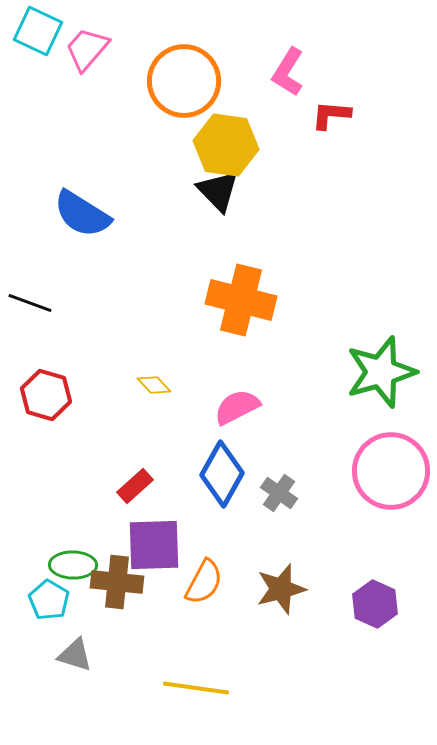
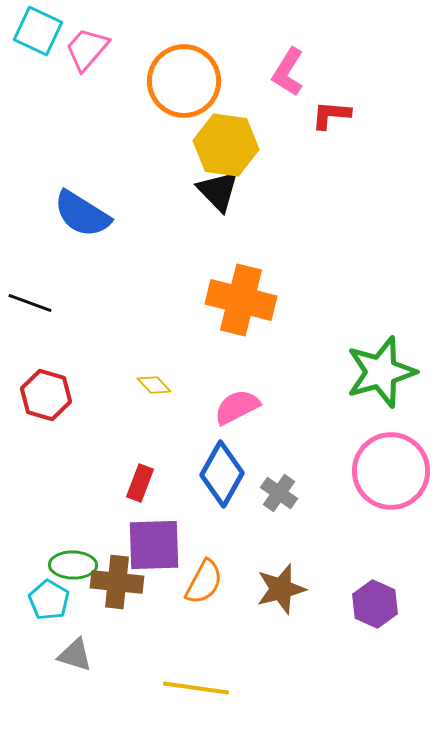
red rectangle: moved 5 px right, 3 px up; rotated 27 degrees counterclockwise
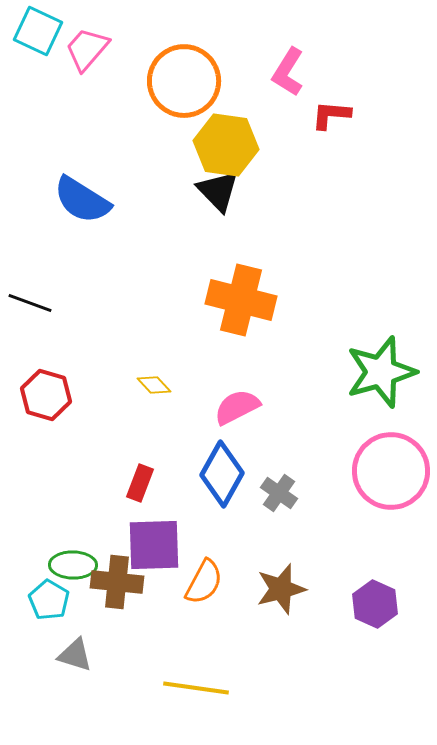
blue semicircle: moved 14 px up
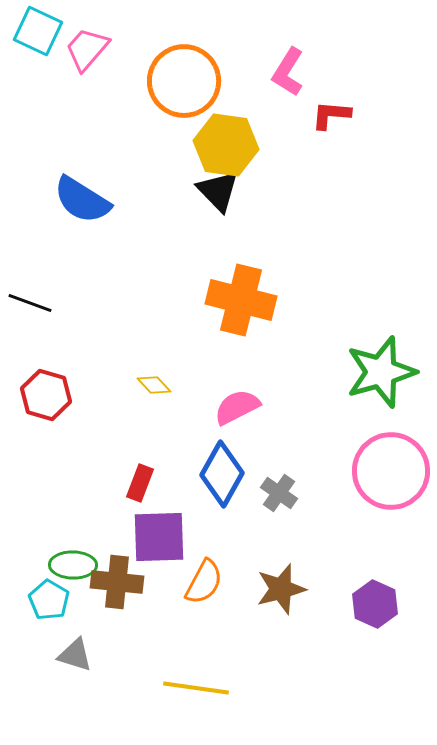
purple square: moved 5 px right, 8 px up
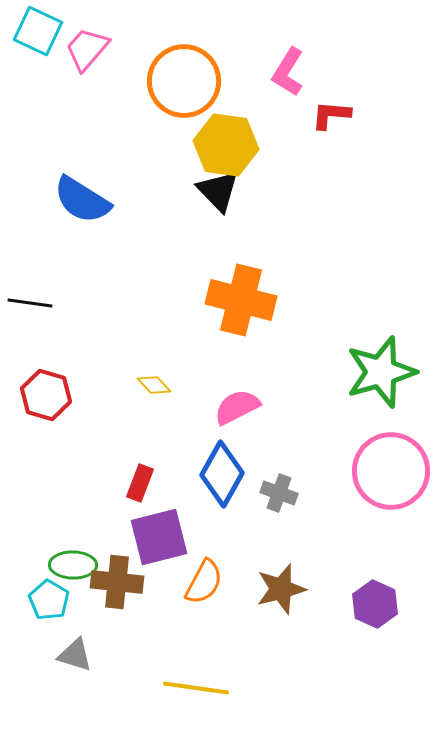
black line: rotated 12 degrees counterclockwise
gray cross: rotated 15 degrees counterclockwise
purple square: rotated 12 degrees counterclockwise
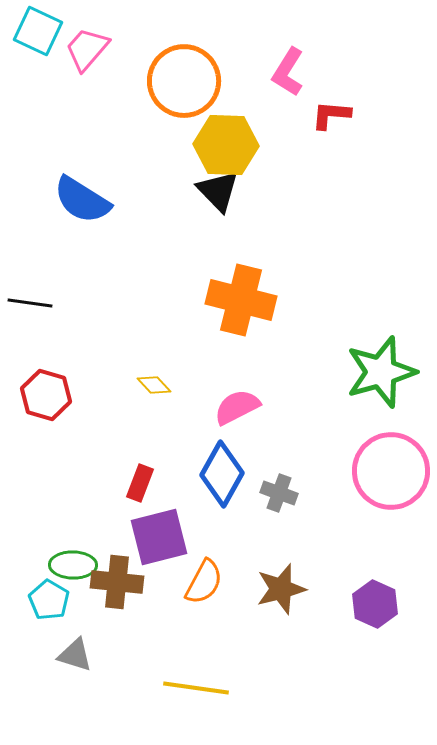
yellow hexagon: rotated 6 degrees counterclockwise
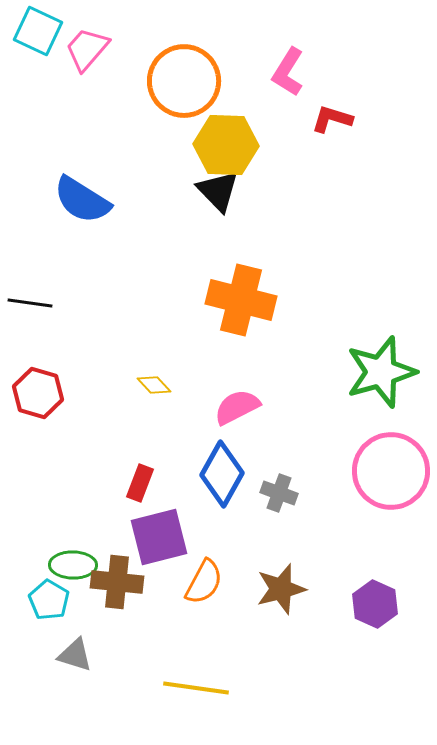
red L-shape: moved 1 px right, 4 px down; rotated 12 degrees clockwise
red hexagon: moved 8 px left, 2 px up
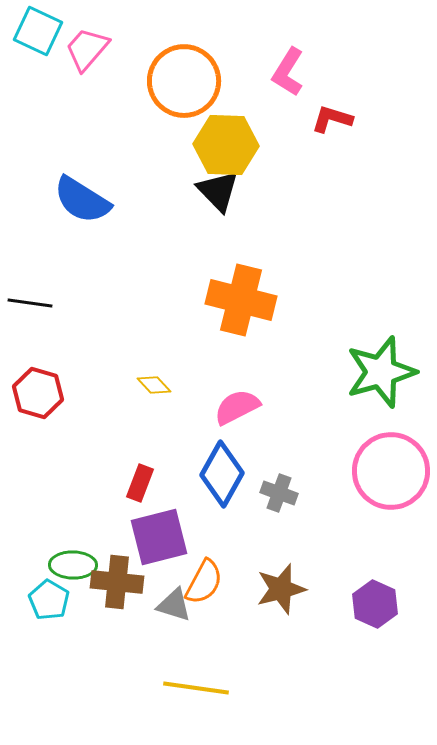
gray triangle: moved 99 px right, 50 px up
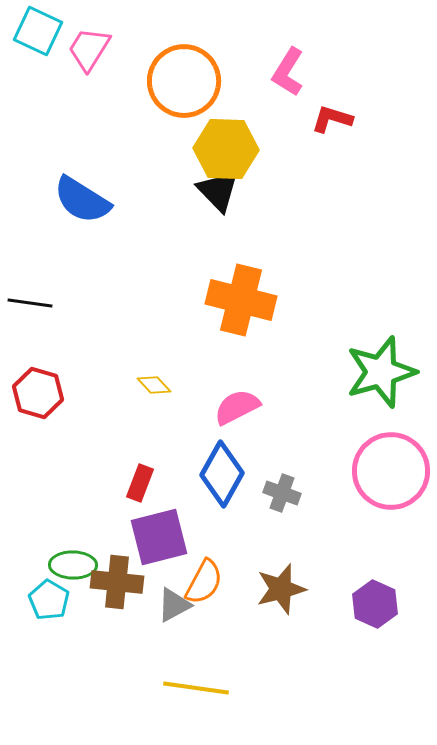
pink trapezoid: moved 2 px right; rotated 9 degrees counterclockwise
yellow hexagon: moved 4 px down
gray cross: moved 3 px right
gray triangle: rotated 45 degrees counterclockwise
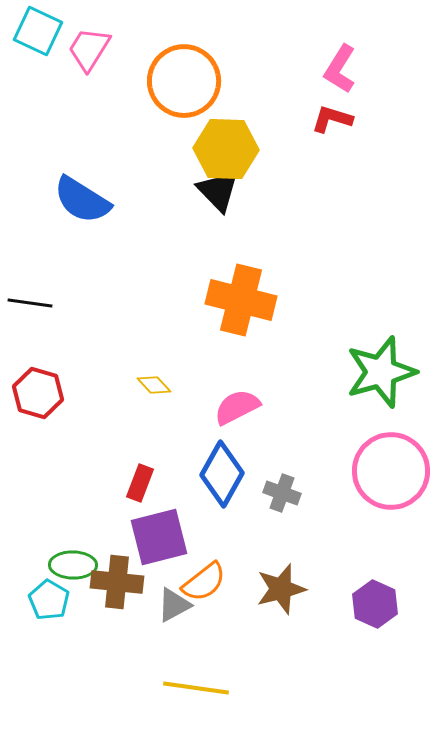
pink L-shape: moved 52 px right, 3 px up
orange semicircle: rotated 24 degrees clockwise
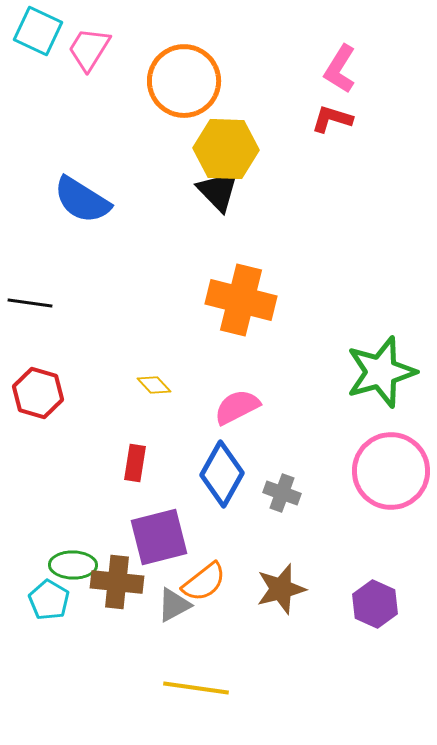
red rectangle: moved 5 px left, 20 px up; rotated 12 degrees counterclockwise
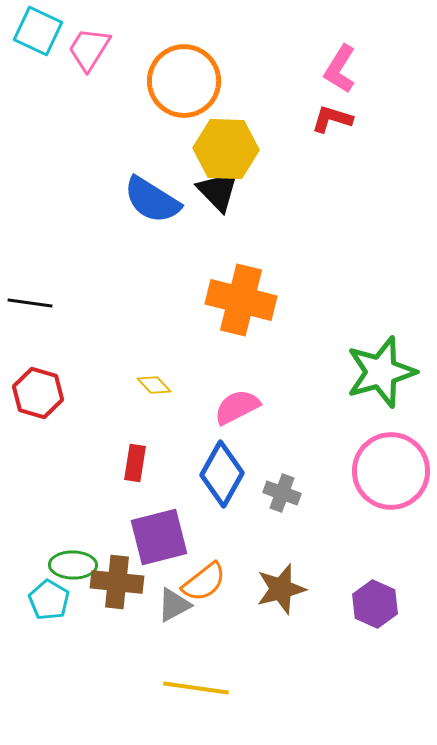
blue semicircle: moved 70 px right
